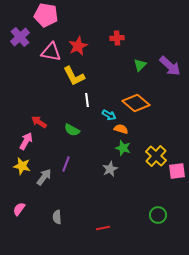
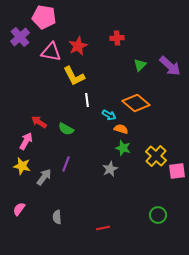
pink pentagon: moved 2 px left, 2 px down
green semicircle: moved 6 px left, 1 px up
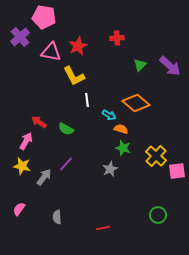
purple line: rotated 21 degrees clockwise
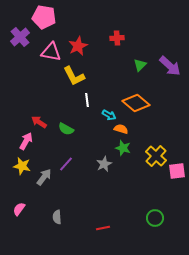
gray star: moved 6 px left, 5 px up
green circle: moved 3 px left, 3 px down
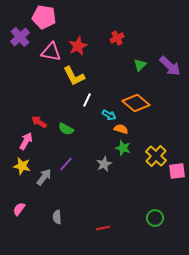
red cross: rotated 24 degrees counterclockwise
white line: rotated 32 degrees clockwise
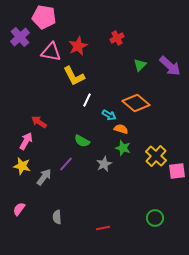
green semicircle: moved 16 px right, 12 px down
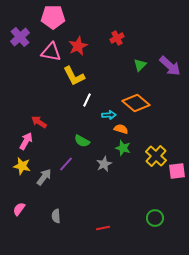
pink pentagon: moved 9 px right; rotated 10 degrees counterclockwise
cyan arrow: rotated 32 degrees counterclockwise
gray semicircle: moved 1 px left, 1 px up
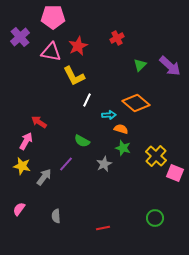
pink square: moved 2 px left, 2 px down; rotated 30 degrees clockwise
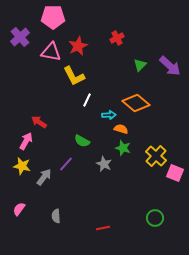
gray star: rotated 21 degrees counterclockwise
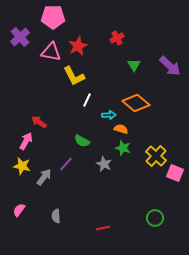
green triangle: moved 6 px left; rotated 16 degrees counterclockwise
pink semicircle: moved 1 px down
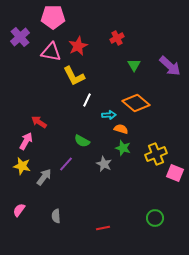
yellow cross: moved 2 px up; rotated 25 degrees clockwise
